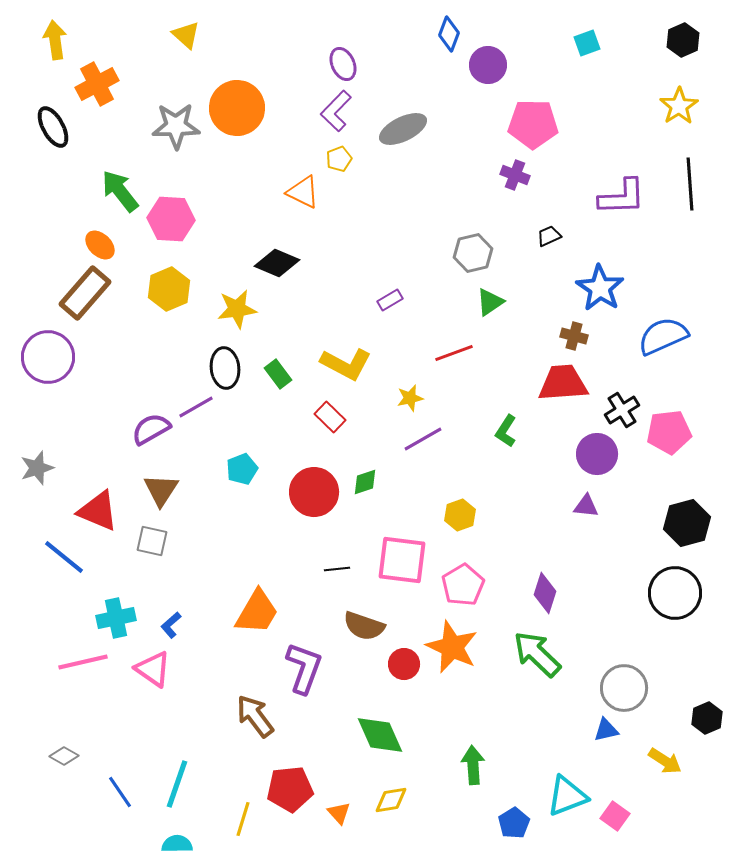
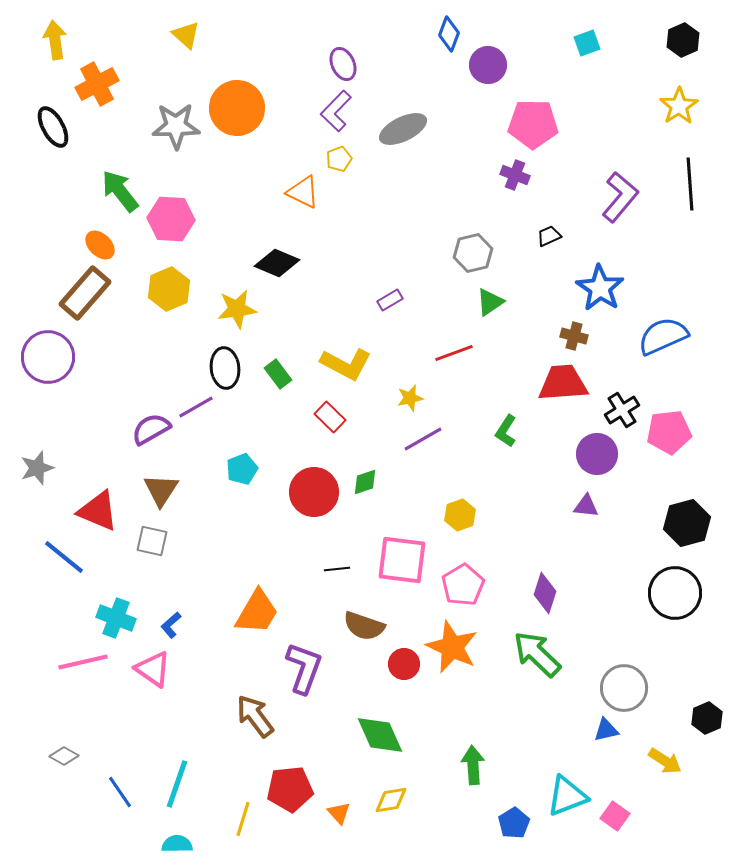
purple L-shape at (622, 197): moved 2 px left; rotated 48 degrees counterclockwise
cyan cross at (116, 618): rotated 33 degrees clockwise
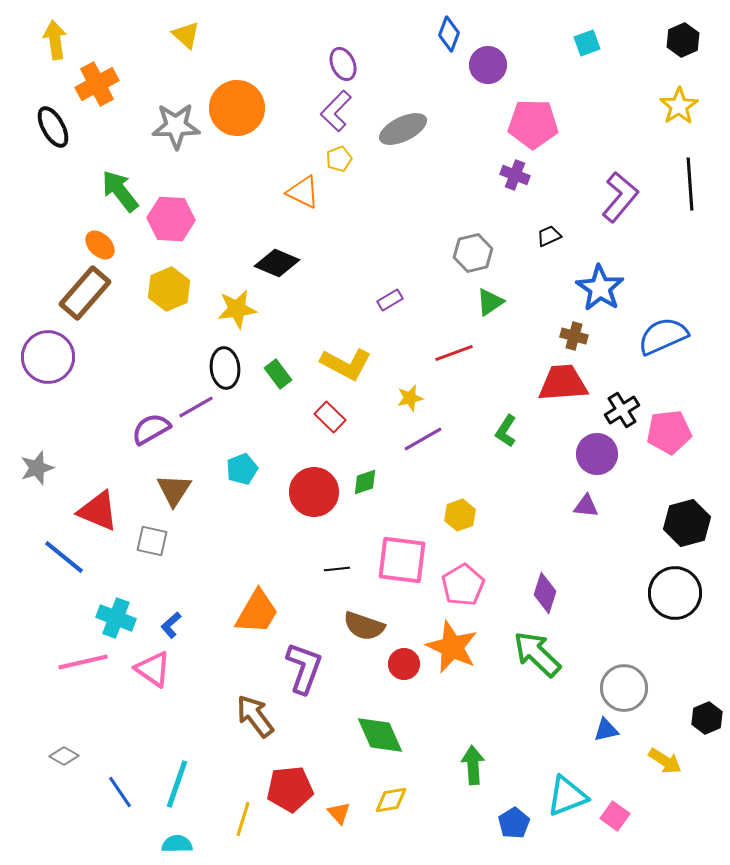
brown triangle at (161, 490): moved 13 px right
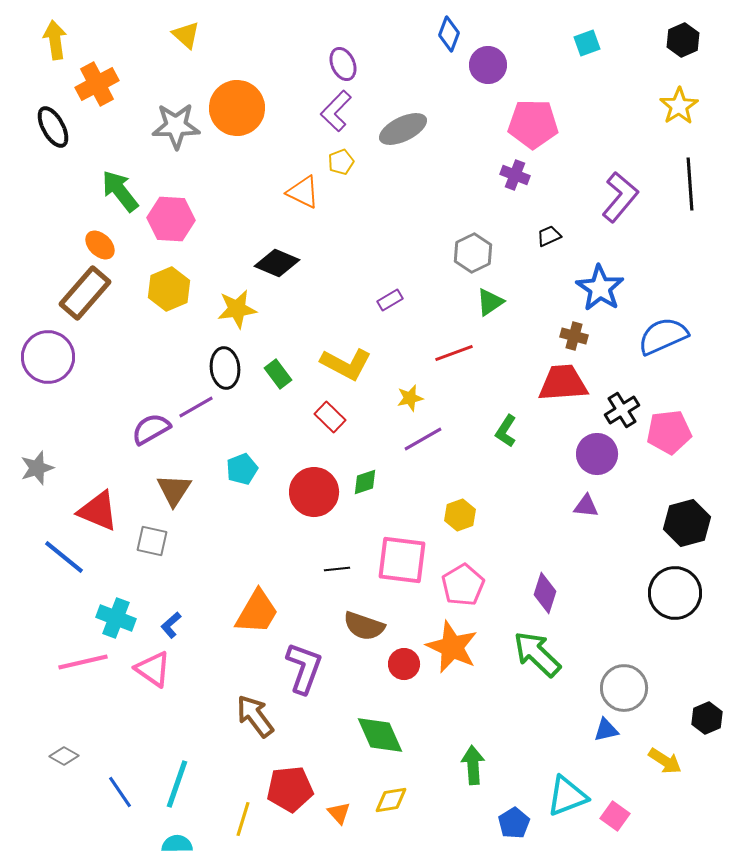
yellow pentagon at (339, 159): moved 2 px right, 3 px down
gray hexagon at (473, 253): rotated 12 degrees counterclockwise
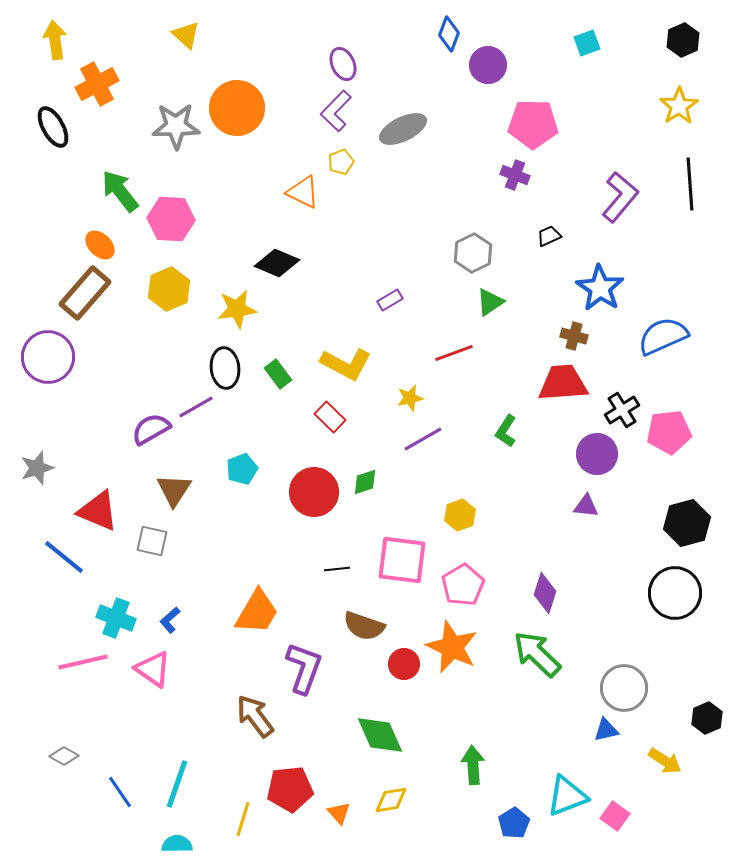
blue L-shape at (171, 625): moved 1 px left, 5 px up
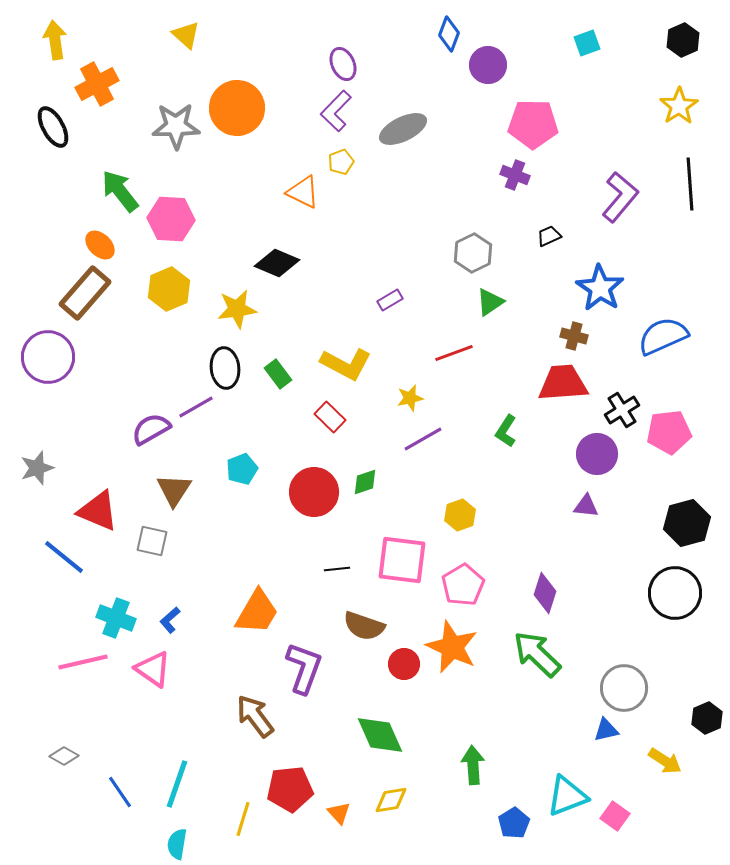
cyan semicircle at (177, 844): rotated 80 degrees counterclockwise
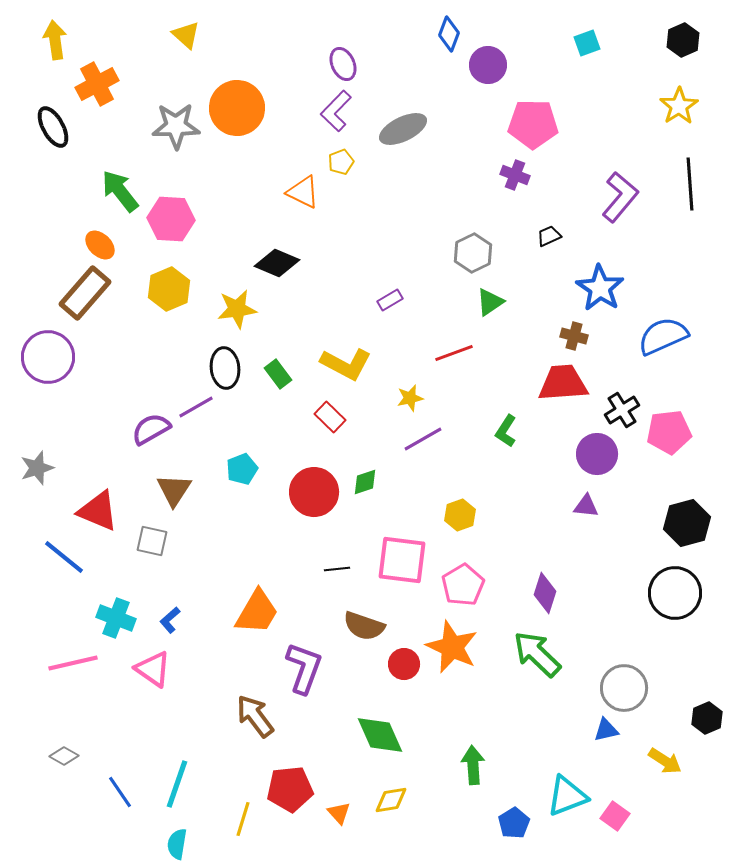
pink line at (83, 662): moved 10 px left, 1 px down
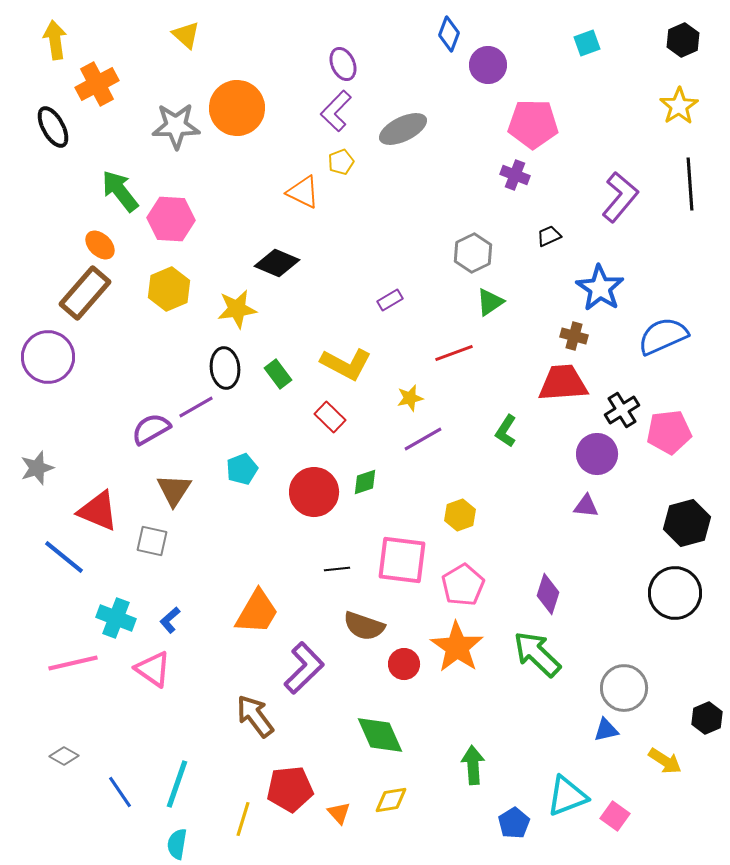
purple diamond at (545, 593): moved 3 px right, 1 px down
orange star at (452, 647): moved 5 px right; rotated 10 degrees clockwise
purple L-shape at (304, 668): rotated 26 degrees clockwise
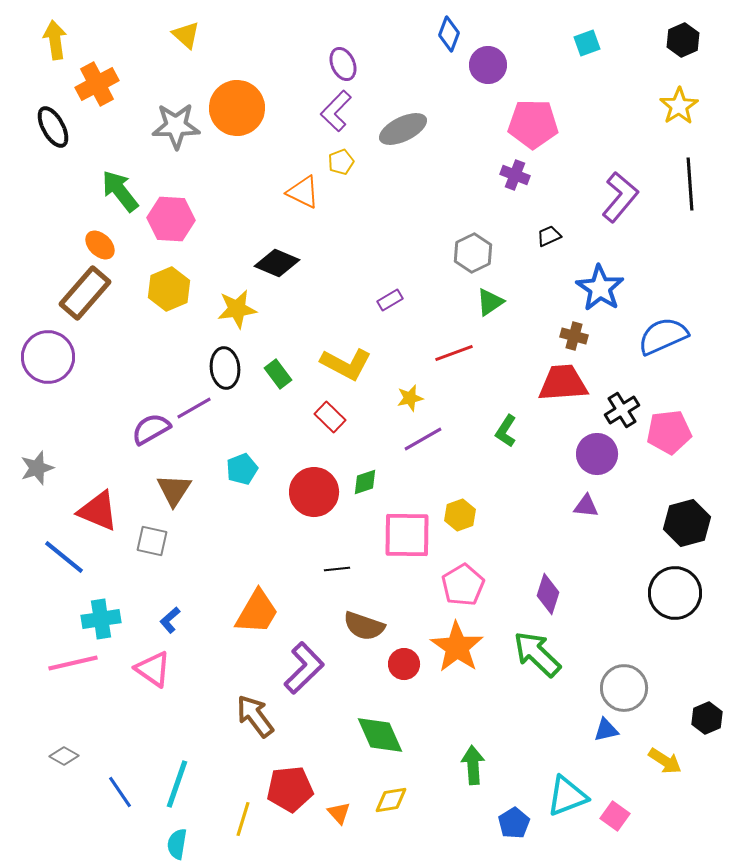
purple line at (196, 407): moved 2 px left, 1 px down
pink square at (402, 560): moved 5 px right, 25 px up; rotated 6 degrees counterclockwise
cyan cross at (116, 618): moved 15 px left, 1 px down; rotated 30 degrees counterclockwise
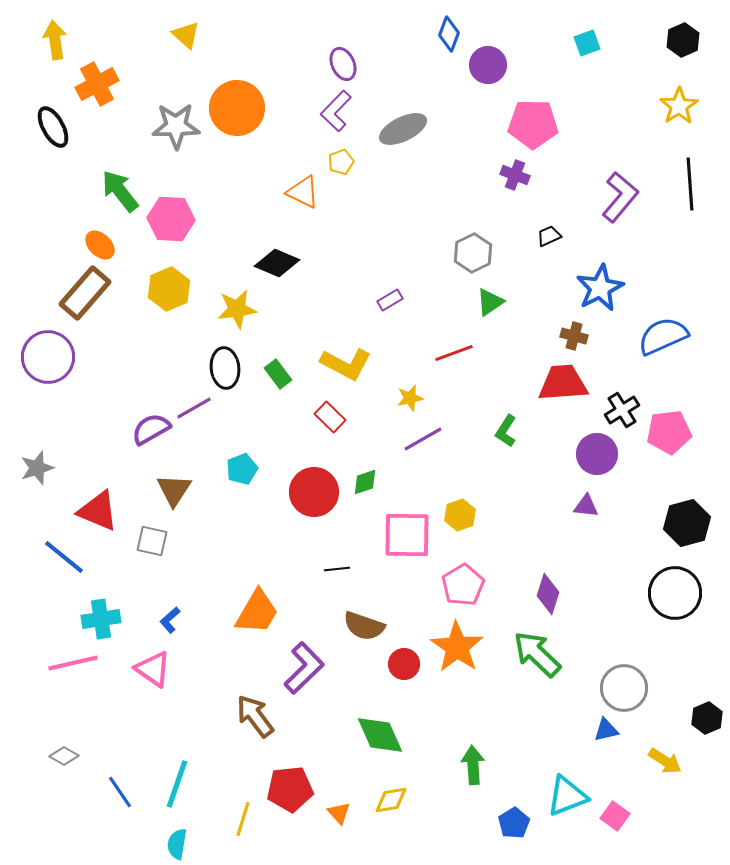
blue star at (600, 288): rotated 12 degrees clockwise
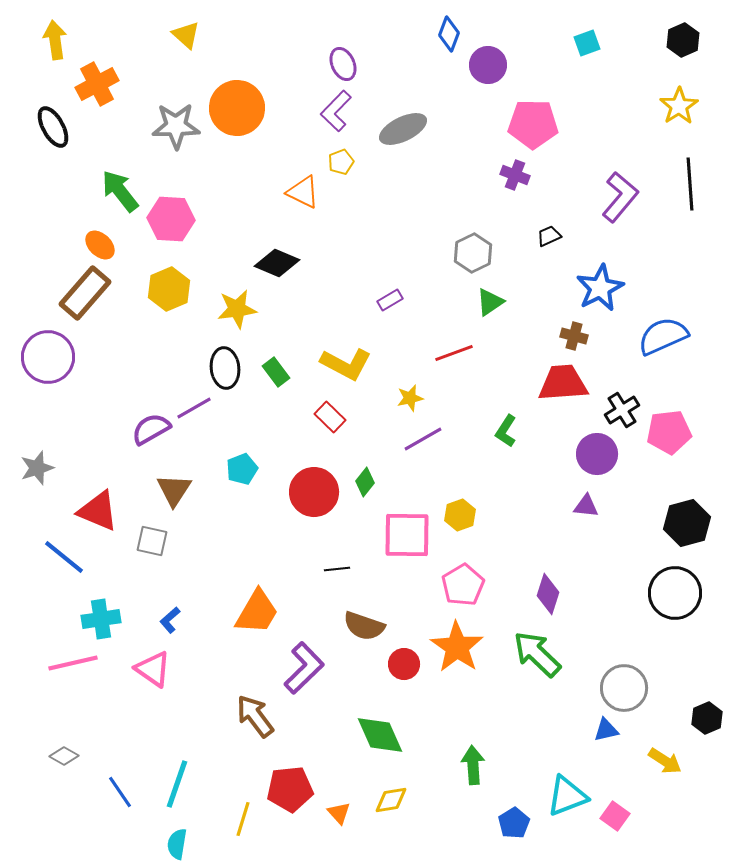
green rectangle at (278, 374): moved 2 px left, 2 px up
green diamond at (365, 482): rotated 32 degrees counterclockwise
